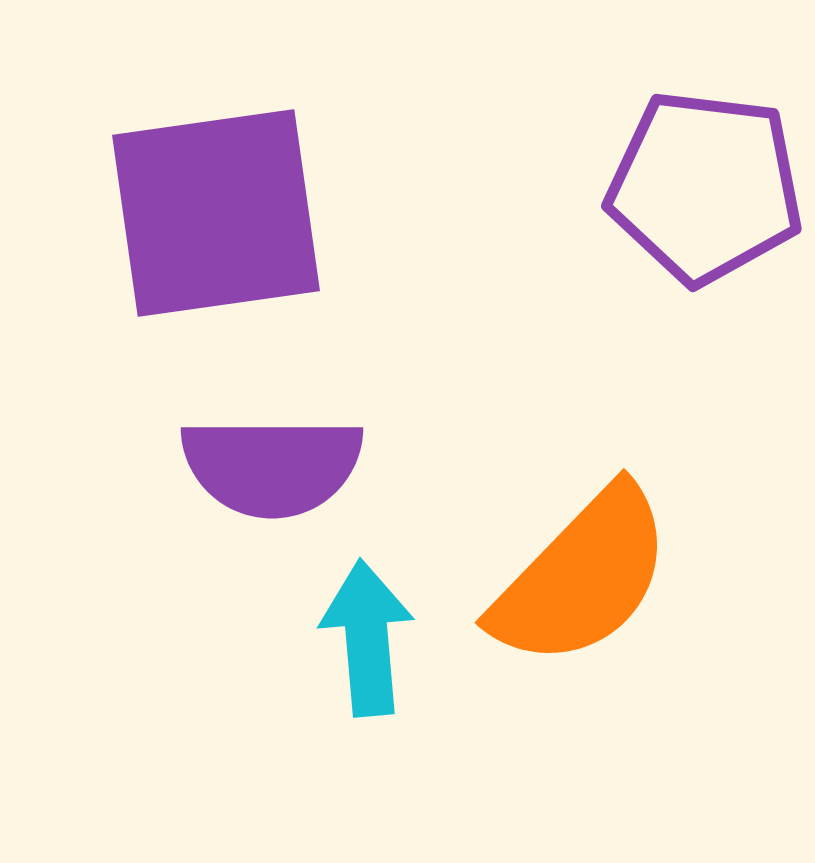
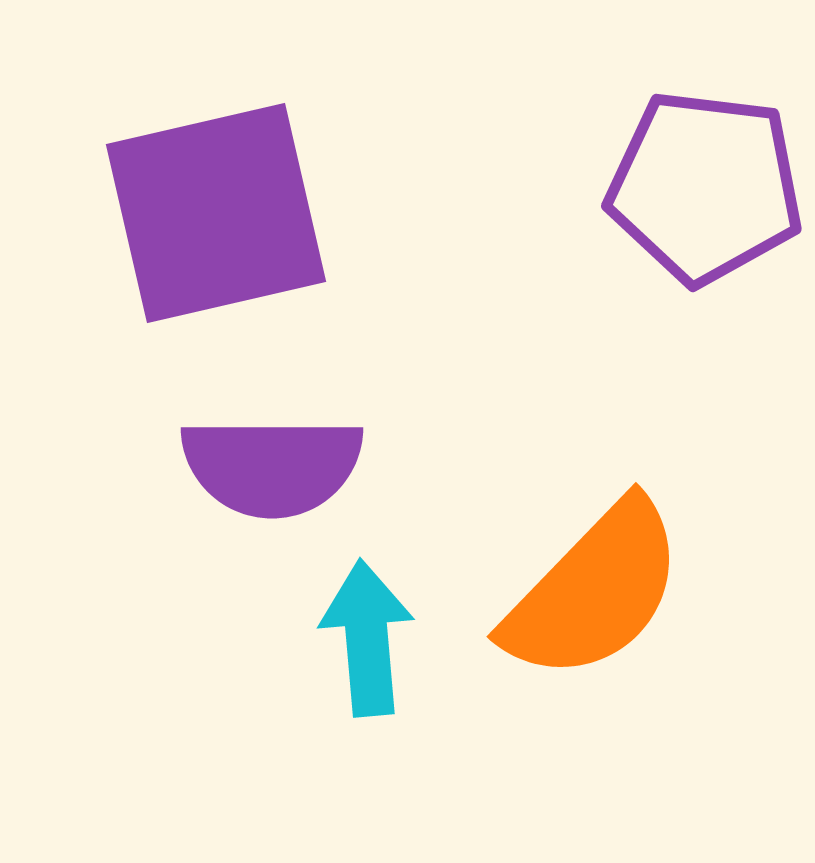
purple square: rotated 5 degrees counterclockwise
orange semicircle: moved 12 px right, 14 px down
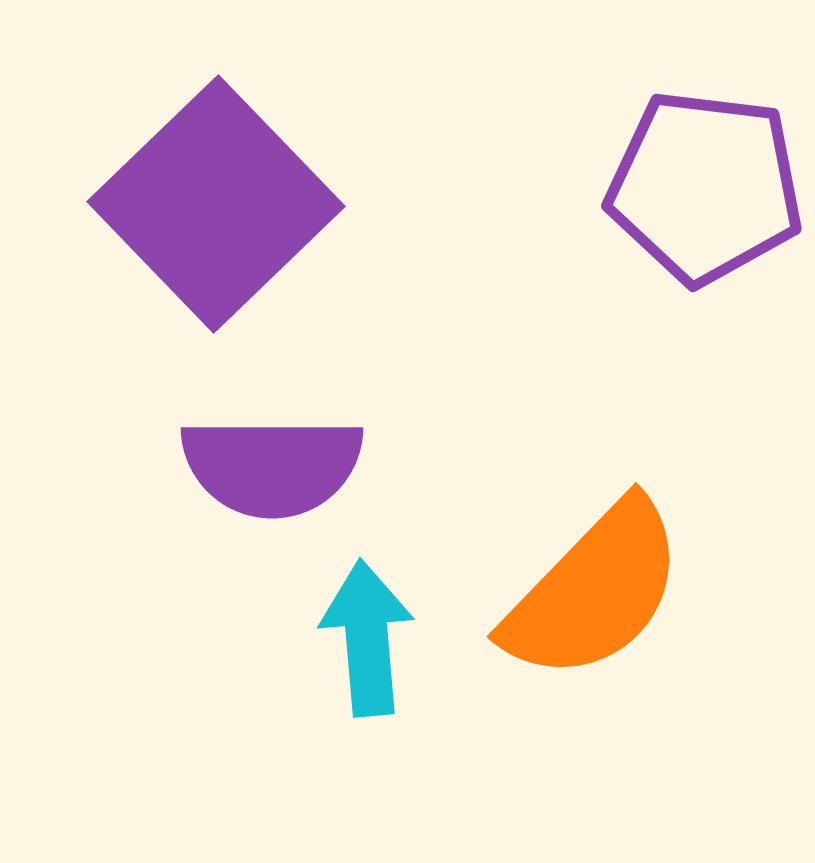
purple square: moved 9 px up; rotated 31 degrees counterclockwise
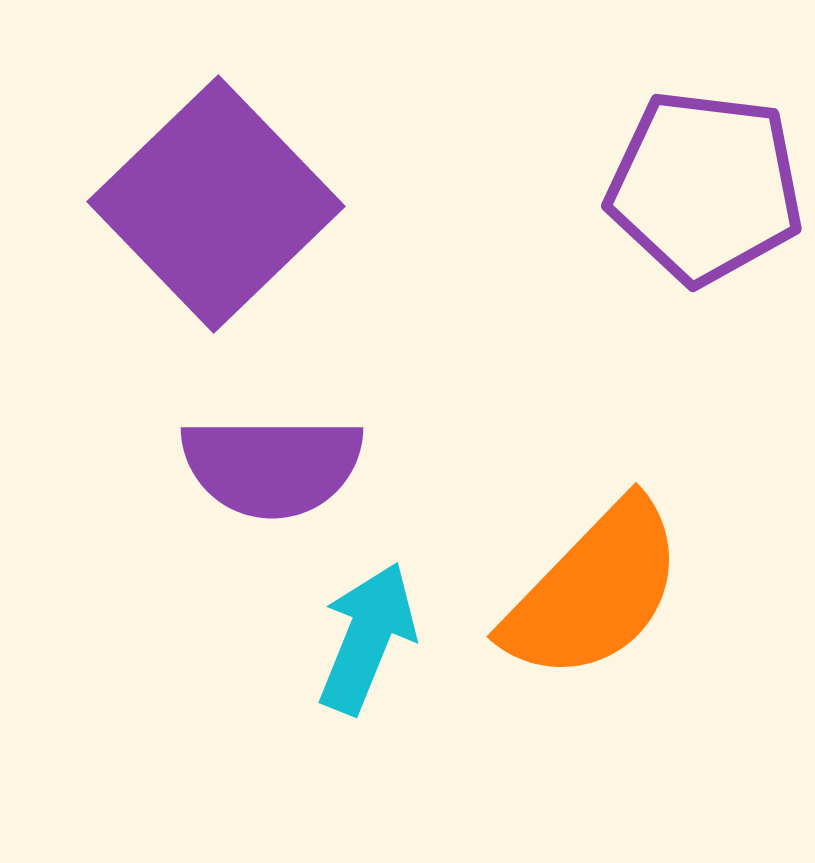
cyan arrow: rotated 27 degrees clockwise
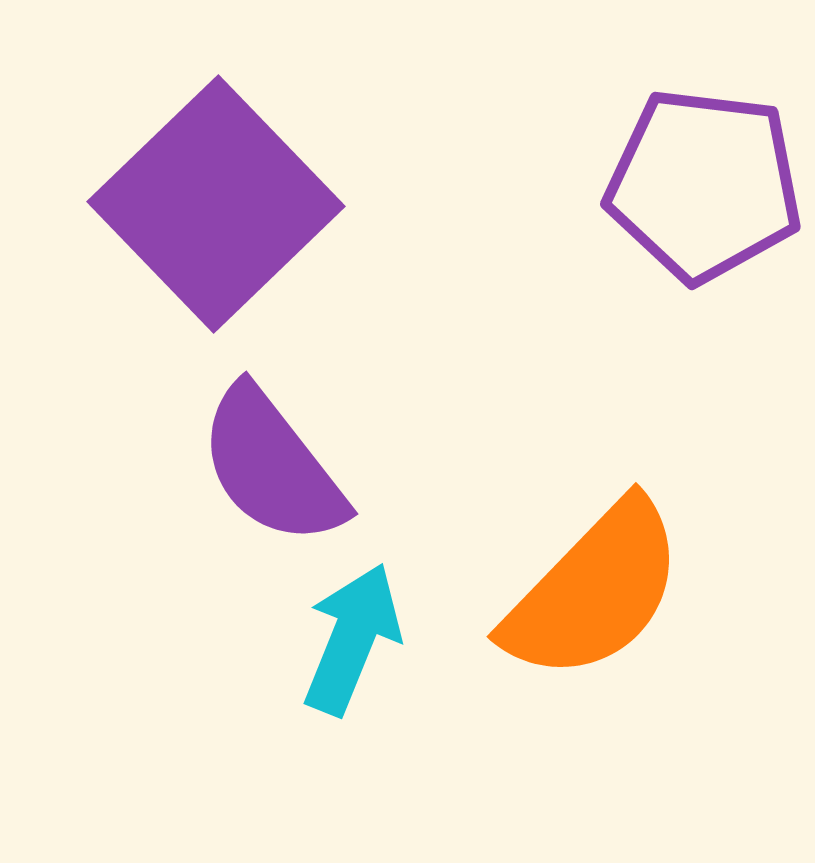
purple pentagon: moved 1 px left, 2 px up
purple semicircle: rotated 52 degrees clockwise
cyan arrow: moved 15 px left, 1 px down
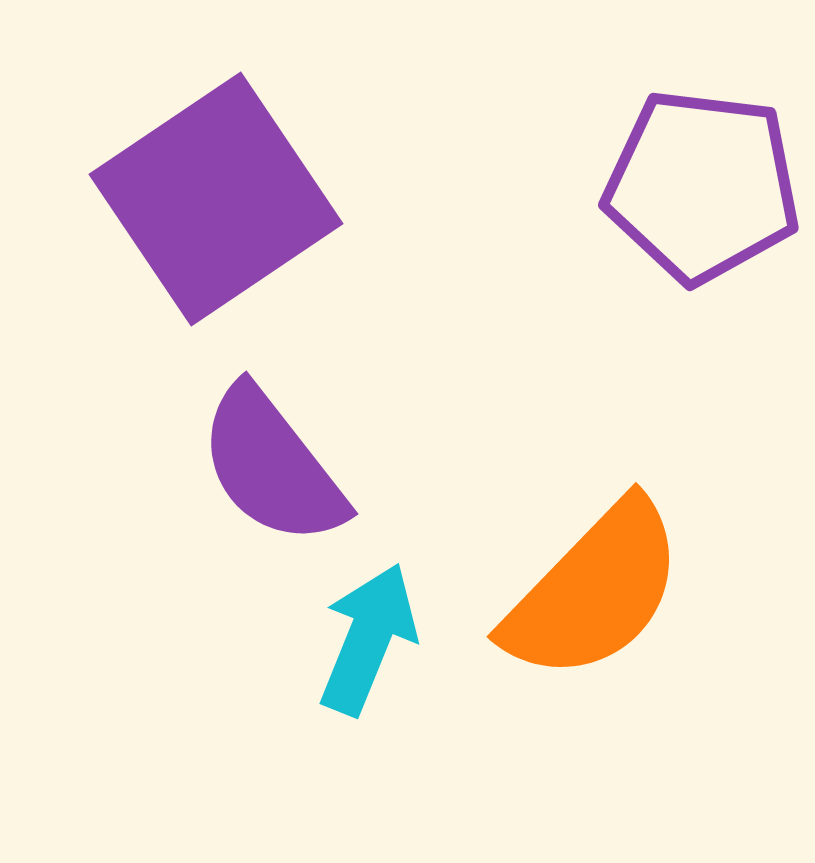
purple pentagon: moved 2 px left, 1 px down
purple square: moved 5 px up; rotated 10 degrees clockwise
cyan arrow: moved 16 px right
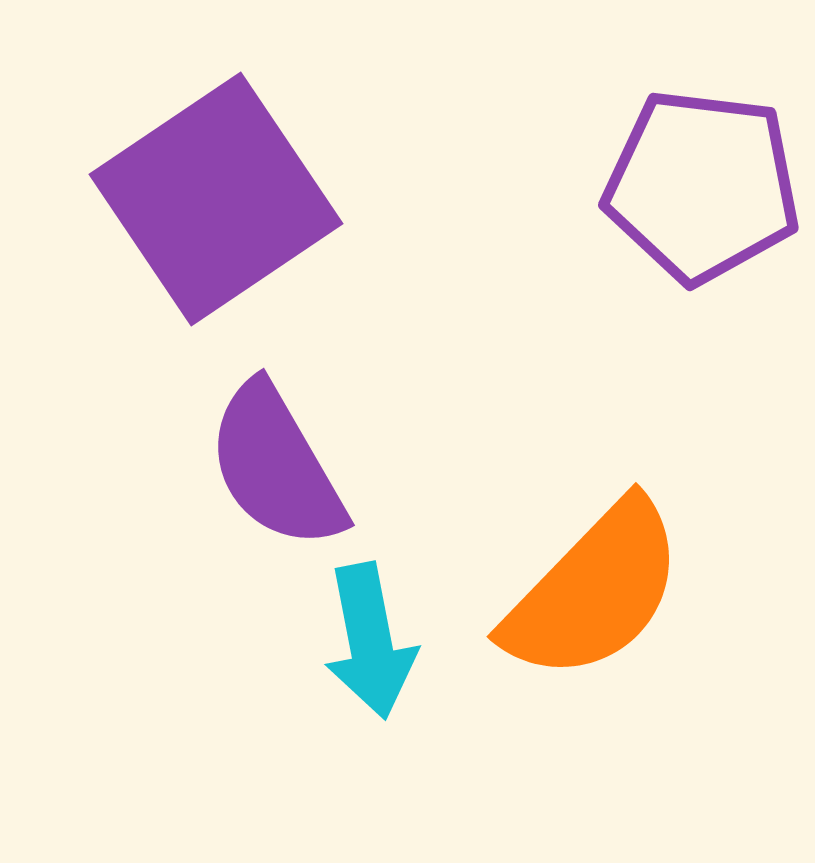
purple semicircle: moved 4 px right; rotated 8 degrees clockwise
cyan arrow: moved 2 px right, 2 px down; rotated 147 degrees clockwise
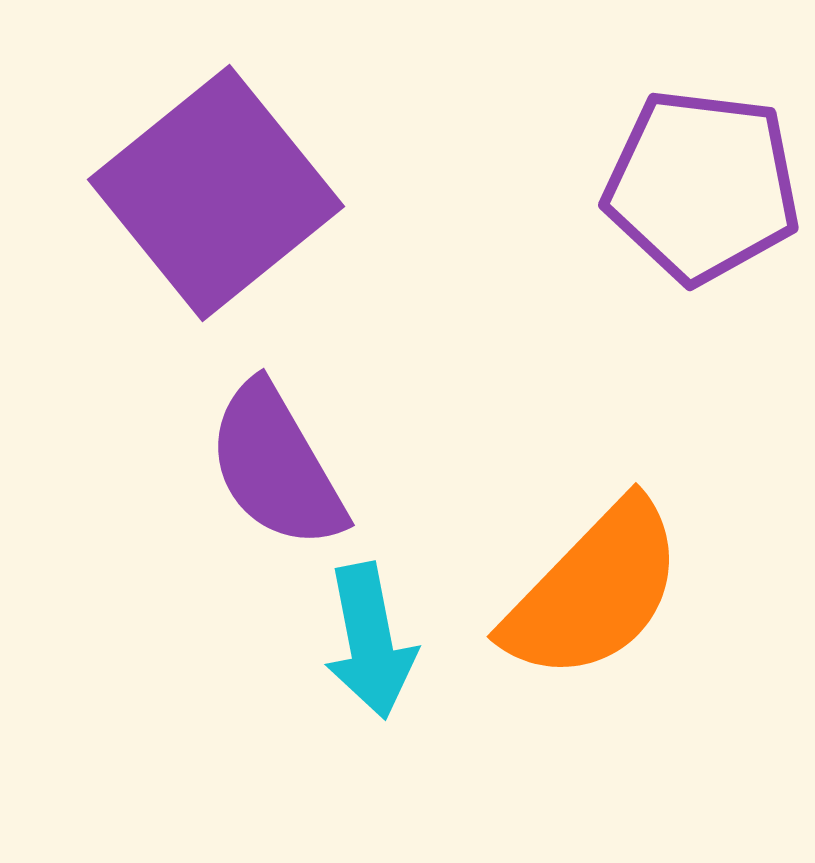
purple square: moved 6 px up; rotated 5 degrees counterclockwise
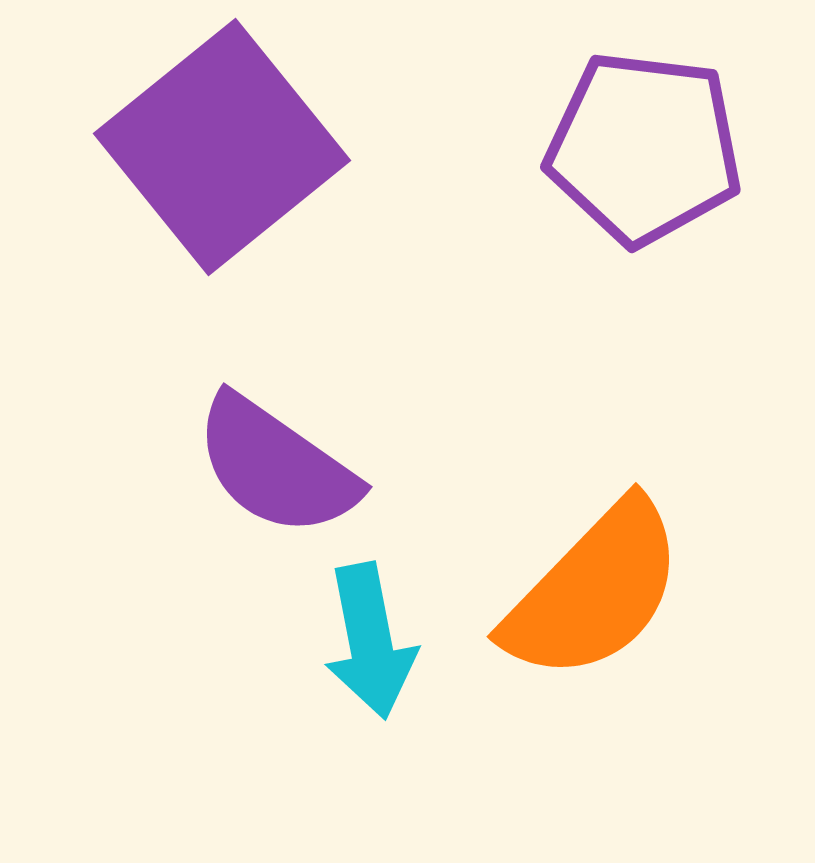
purple pentagon: moved 58 px left, 38 px up
purple square: moved 6 px right, 46 px up
purple semicircle: rotated 25 degrees counterclockwise
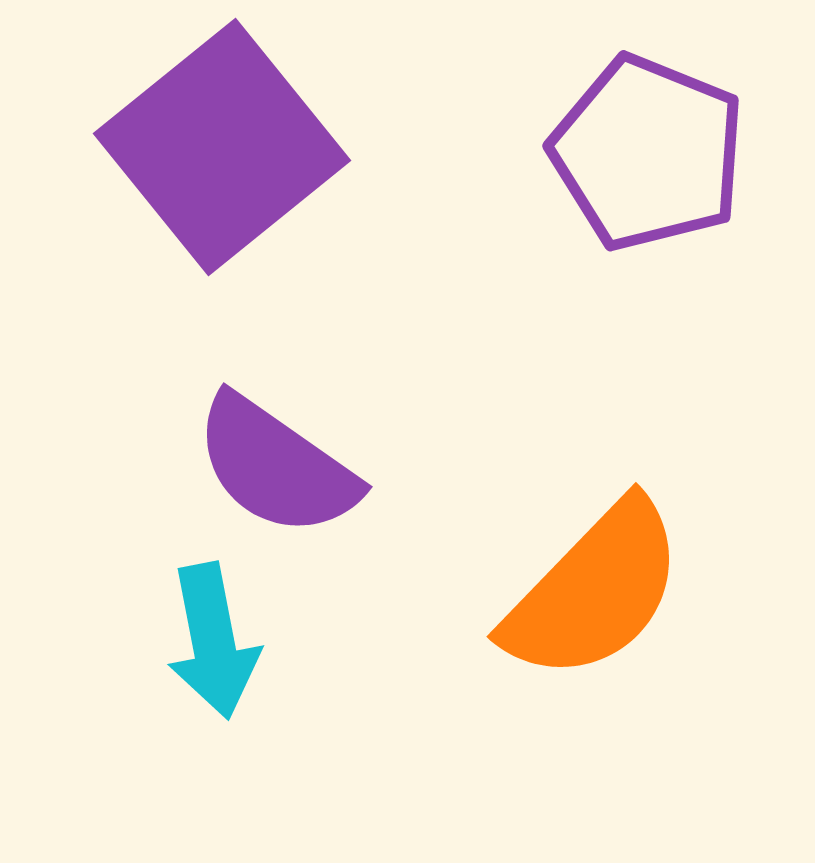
purple pentagon: moved 4 px right, 5 px down; rotated 15 degrees clockwise
cyan arrow: moved 157 px left
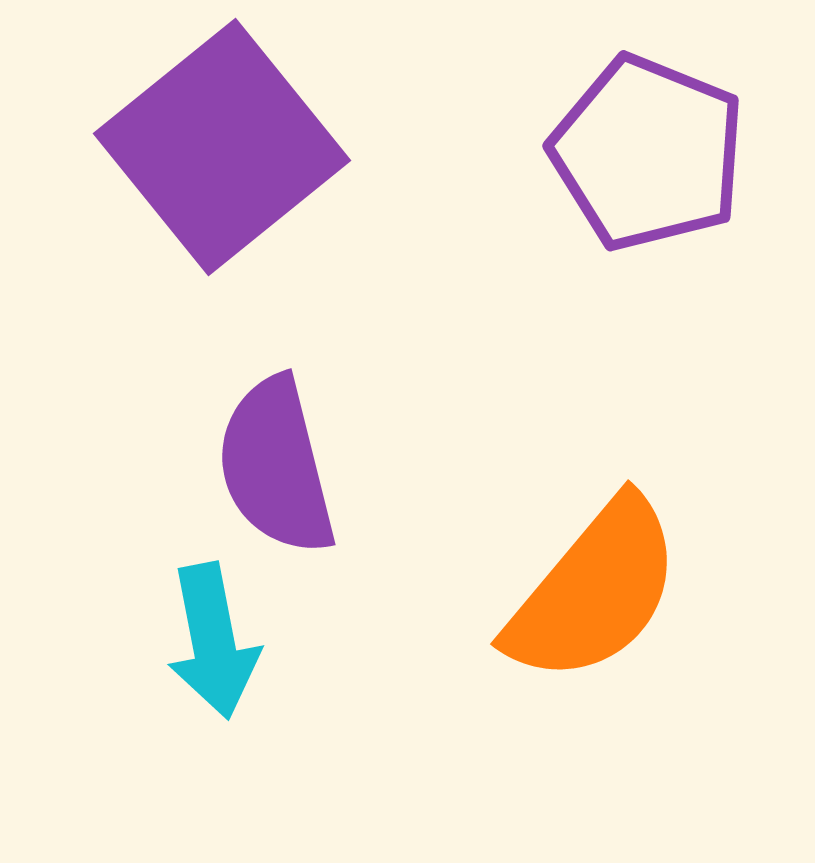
purple semicircle: rotated 41 degrees clockwise
orange semicircle: rotated 4 degrees counterclockwise
